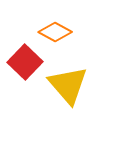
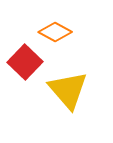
yellow triangle: moved 5 px down
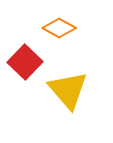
orange diamond: moved 4 px right, 4 px up
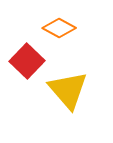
red square: moved 2 px right, 1 px up
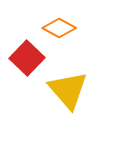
red square: moved 3 px up
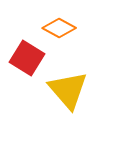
red square: rotated 12 degrees counterclockwise
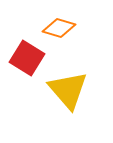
orange diamond: rotated 12 degrees counterclockwise
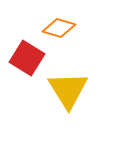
yellow triangle: rotated 9 degrees clockwise
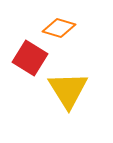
red square: moved 3 px right
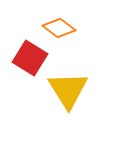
orange diamond: rotated 20 degrees clockwise
